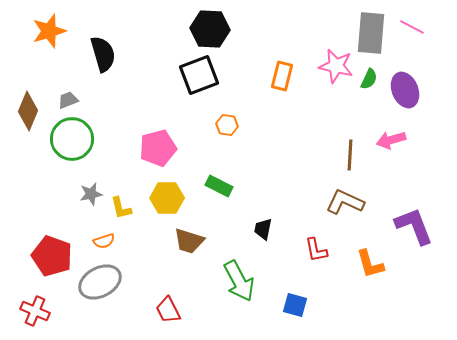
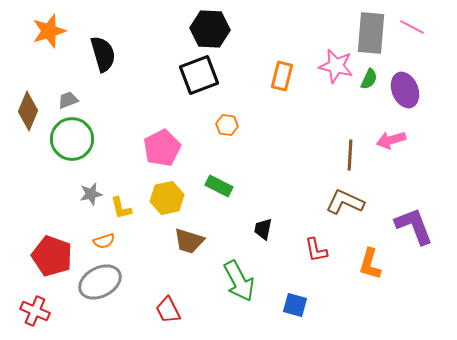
pink pentagon: moved 4 px right; rotated 12 degrees counterclockwise
yellow hexagon: rotated 12 degrees counterclockwise
orange L-shape: rotated 32 degrees clockwise
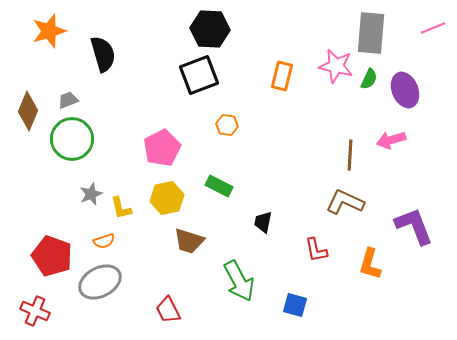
pink line: moved 21 px right, 1 px down; rotated 50 degrees counterclockwise
gray star: rotated 10 degrees counterclockwise
black trapezoid: moved 7 px up
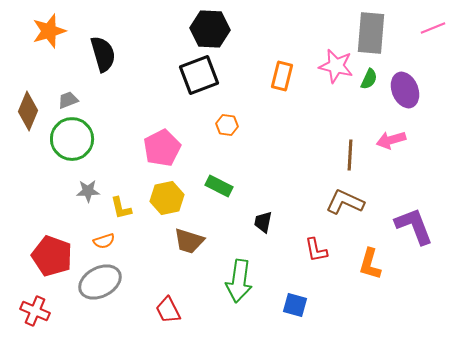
gray star: moved 3 px left, 3 px up; rotated 20 degrees clockwise
green arrow: rotated 36 degrees clockwise
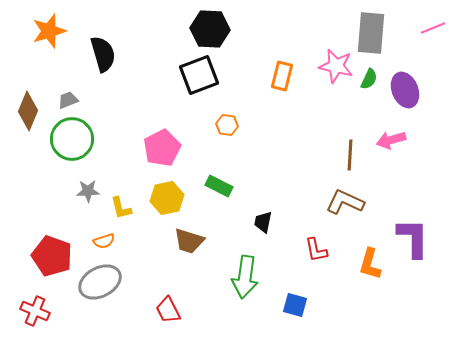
purple L-shape: moved 1 px left, 12 px down; rotated 21 degrees clockwise
green arrow: moved 6 px right, 4 px up
